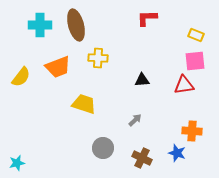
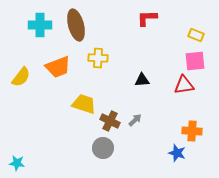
brown cross: moved 32 px left, 37 px up
cyan star: rotated 21 degrees clockwise
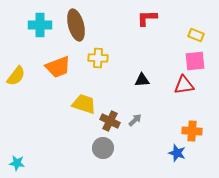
yellow semicircle: moved 5 px left, 1 px up
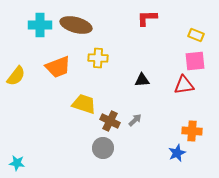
brown ellipse: rotated 60 degrees counterclockwise
blue star: rotated 30 degrees clockwise
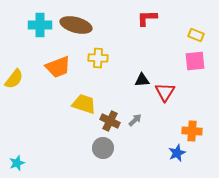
yellow semicircle: moved 2 px left, 3 px down
red triangle: moved 19 px left, 7 px down; rotated 50 degrees counterclockwise
cyan star: rotated 28 degrees counterclockwise
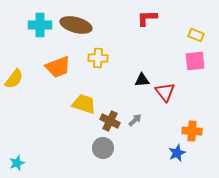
red triangle: rotated 10 degrees counterclockwise
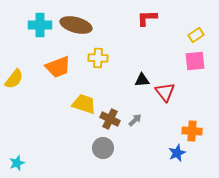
yellow rectangle: rotated 56 degrees counterclockwise
brown cross: moved 2 px up
